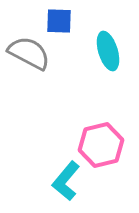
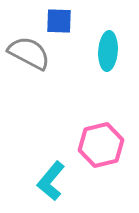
cyan ellipse: rotated 21 degrees clockwise
cyan L-shape: moved 15 px left
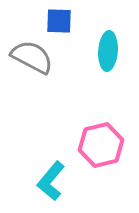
gray semicircle: moved 3 px right, 4 px down
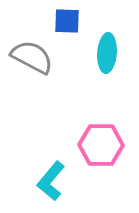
blue square: moved 8 px right
cyan ellipse: moved 1 px left, 2 px down
pink hexagon: rotated 15 degrees clockwise
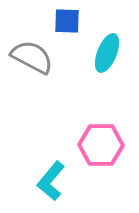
cyan ellipse: rotated 18 degrees clockwise
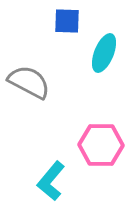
cyan ellipse: moved 3 px left
gray semicircle: moved 3 px left, 25 px down
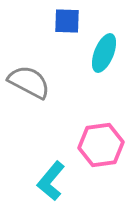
pink hexagon: rotated 9 degrees counterclockwise
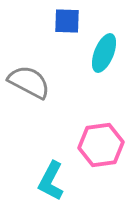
cyan L-shape: rotated 12 degrees counterclockwise
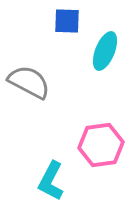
cyan ellipse: moved 1 px right, 2 px up
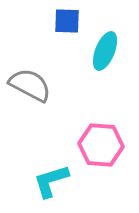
gray semicircle: moved 1 px right, 3 px down
pink hexagon: rotated 12 degrees clockwise
cyan L-shape: rotated 45 degrees clockwise
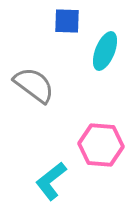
gray semicircle: moved 4 px right; rotated 9 degrees clockwise
cyan L-shape: rotated 21 degrees counterclockwise
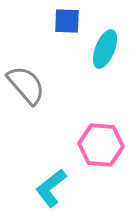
cyan ellipse: moved 2 px up
gray semicircle: moved 8 px left; rotated 12 degrees clockwise
cyan L-shape: moved 7 px down
